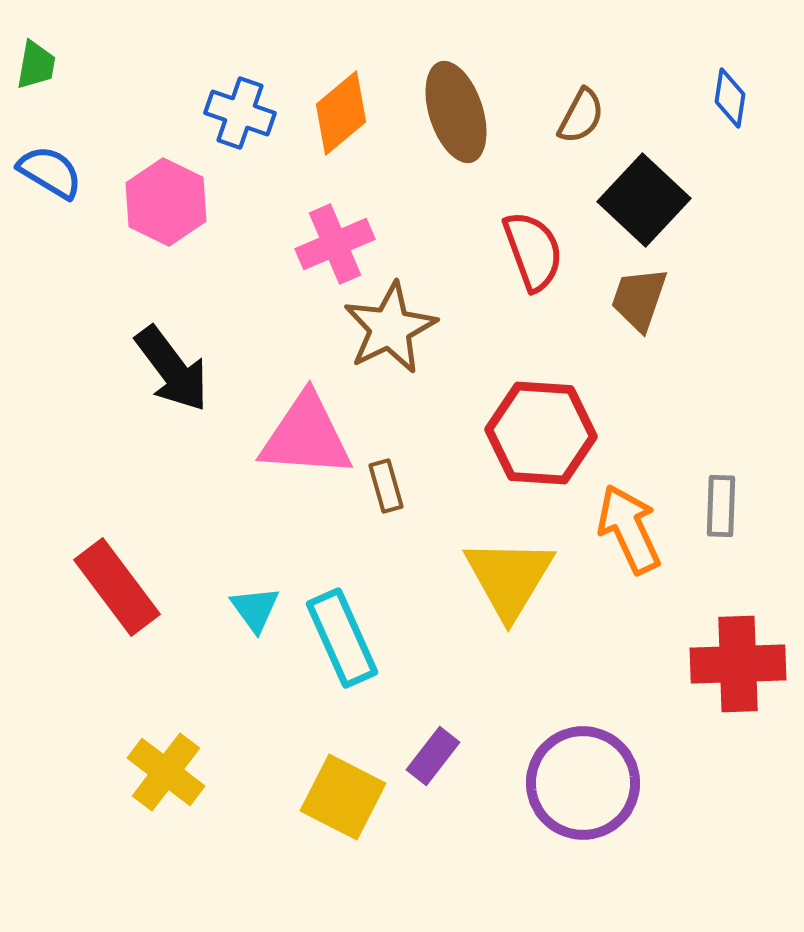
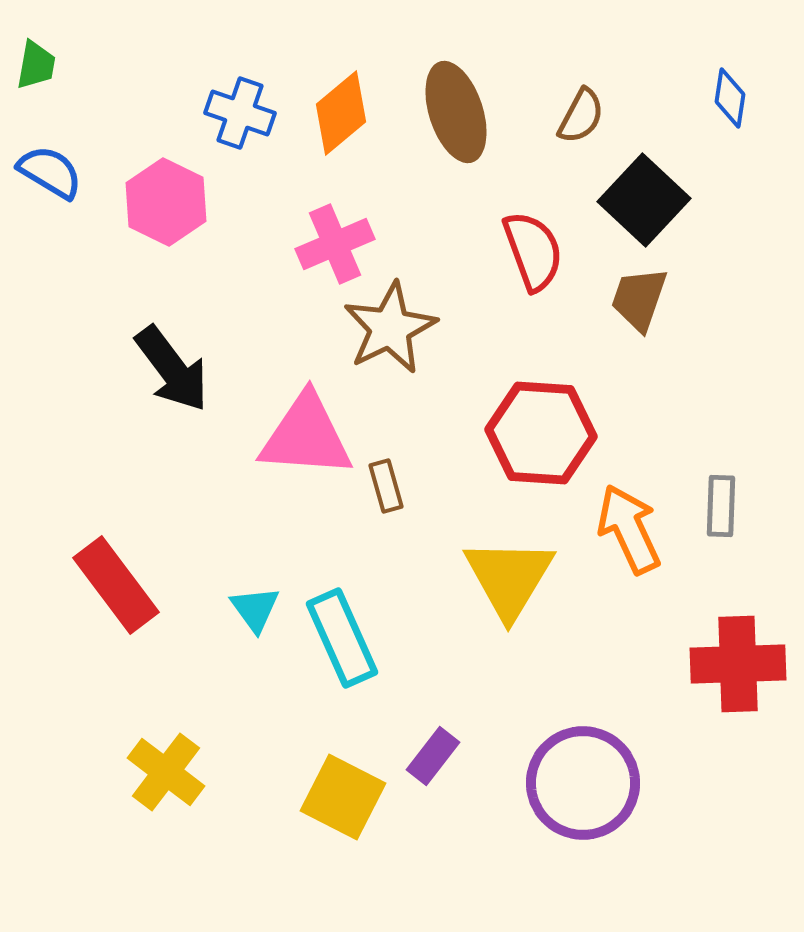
red rectangle: moved 1 px left, 2 px up
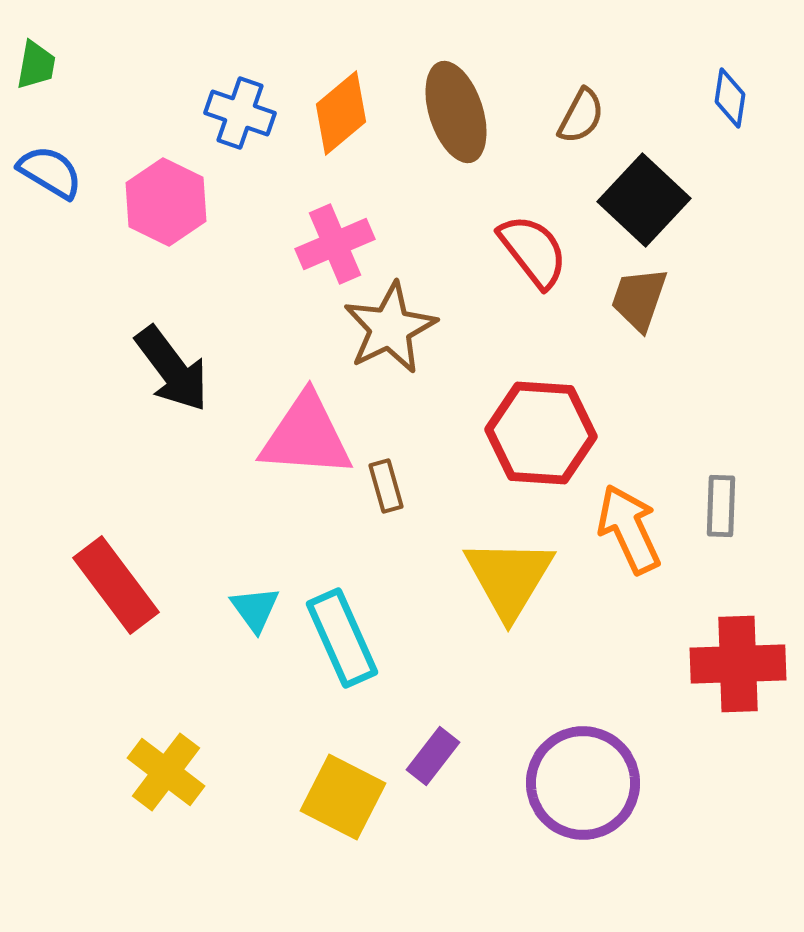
red semicircle: rotated 18 degrees counterclockwise
